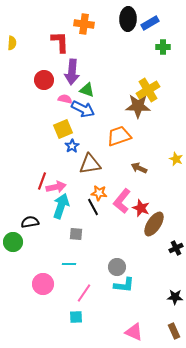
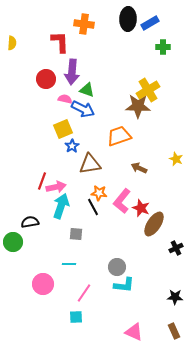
red circle: moved 2 px right, 1 px up
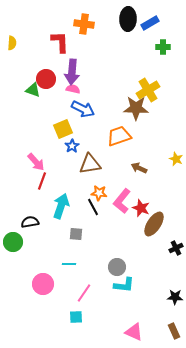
green triangle: moved 54 px left
pink semicircle: moved 8 px right, 10 px up
brown star: moved 2 px left, 2 px down
pink arrow: moved 20 px left, 25 px up; rotated 60 degrees clockwise
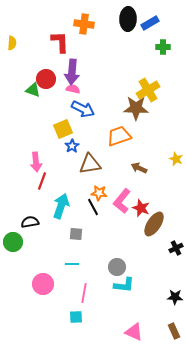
pink arrow: rotated 36 degrees clockwise
cyan line: moved 3 px right
pink line: rotated 24 degrees counterclockwise
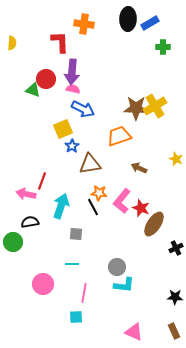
yellow cross: moved 7 px right, 16 px down
pink arrow: moved 10 px left, 32 px down; rotated 108 degrees clockwise
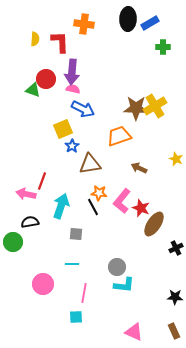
yellow semicircle: moved 23 px right, 4 px up
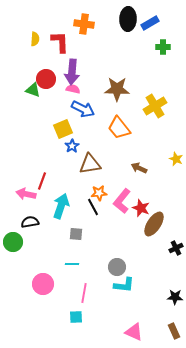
brown star: moved 19 px left, 19 px up
orange trapezoid: moved 8 px up; rotated 110 degrees counterclockwise
orange star: rotated 14 degrees counterclockwise
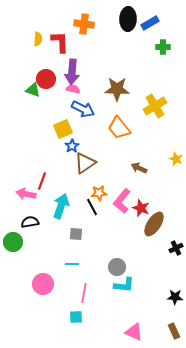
yellow semicircle: moved 3 px right
brown triangle: moved 5 px left, 1 px up; rotated 25 degrees counterclockwise
black line: moved 1 px left
